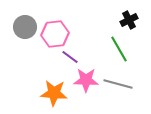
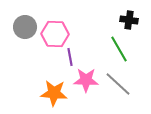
black cross: rotated 36 degrees clockwise
pink hexagon: rotated 8 degrees clockwise
purple line: rotated 42 degrees clockwise
gray line: rotated 28 degrees clockwise
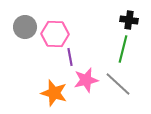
green line: moved 4 px right; rotated 44 degrees clockwise
pink star: rotated 15 degrees counterclockwise
orange star: rotated 12 degrees clockwise
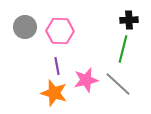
black cross: rotated 12 degrees counterclockwise
pink hexagon: moved 5 px right, 3 px up
purple line: moved 13 px left, 9 px down
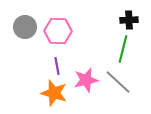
pink hexagon: moved 2 px left
gray line: moved 2 px up
